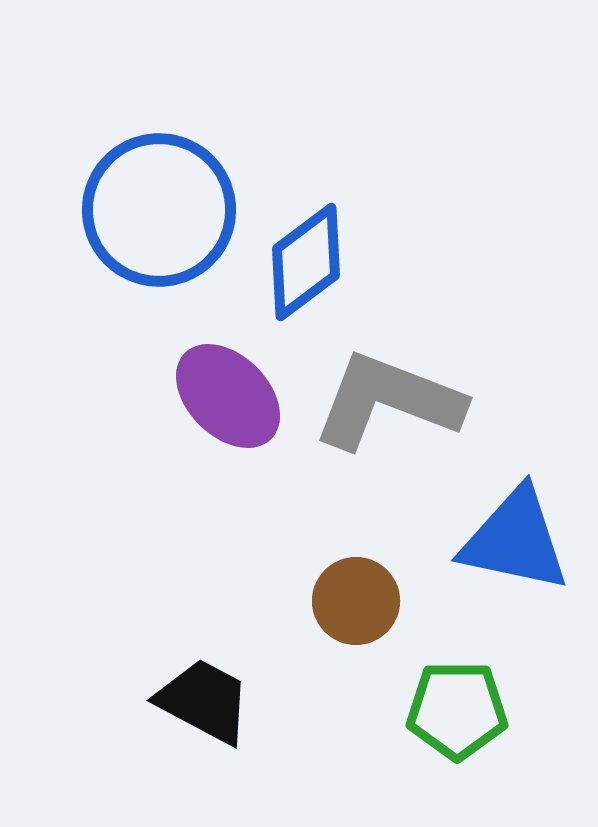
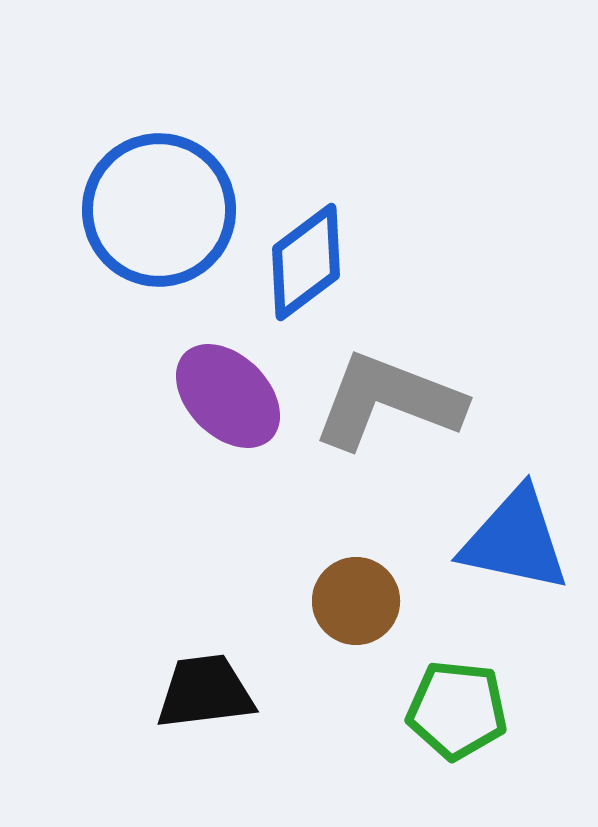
black trapezoid: moved 1 px right, 9 px up; rotated 35 degrees counterclockwise
green pentagon: rotated 6 degrees clockwise
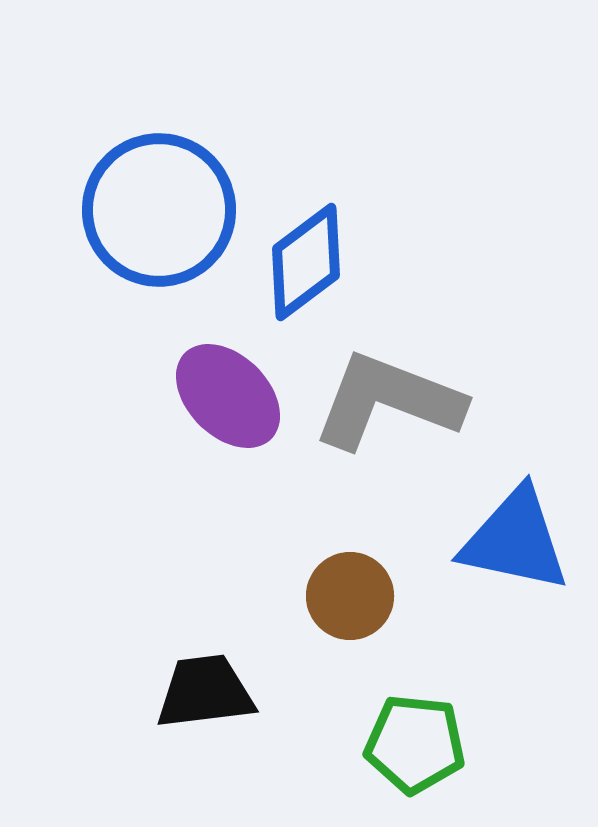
brown circle: moved 6 px left, 5 px up
green pentagon: moved 42 px left, 34 px down
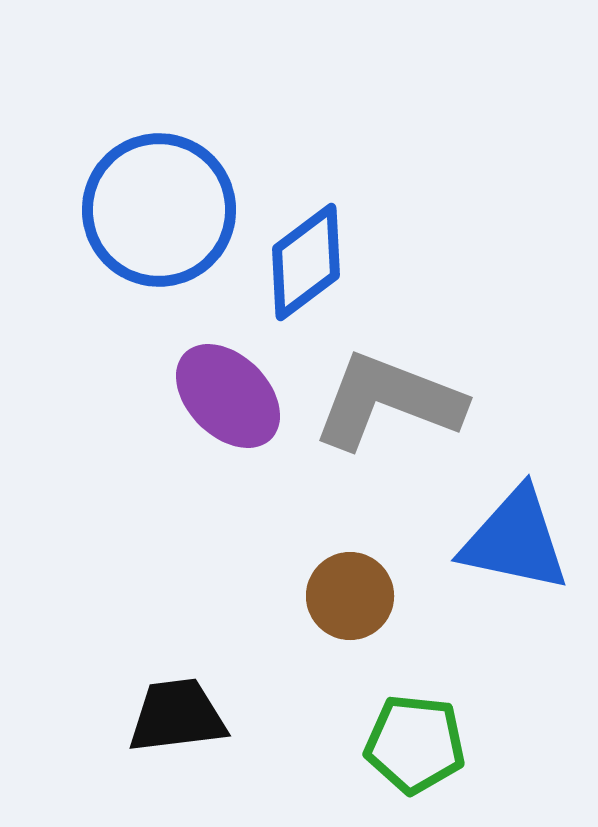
black trapezoid: moved 28 px left, 24 px down
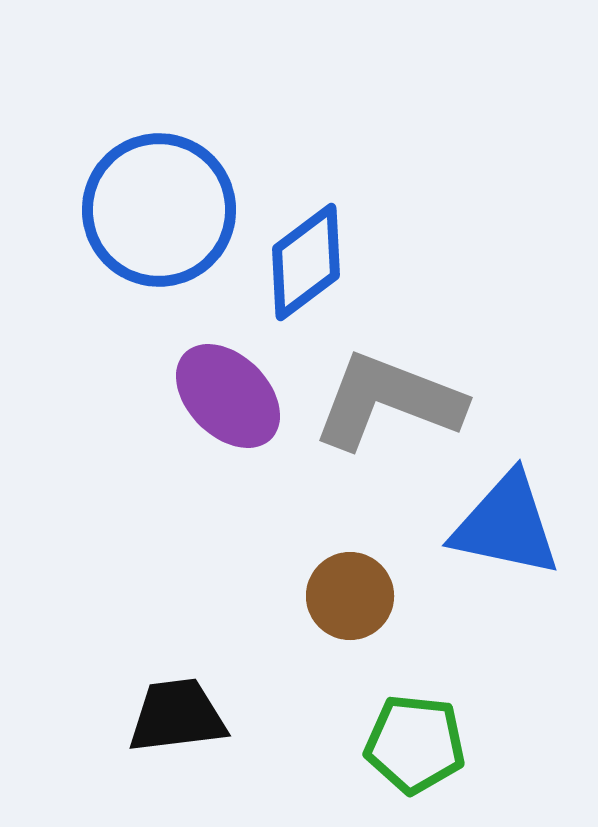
blue triangle: moved 9 px left, 15 px up
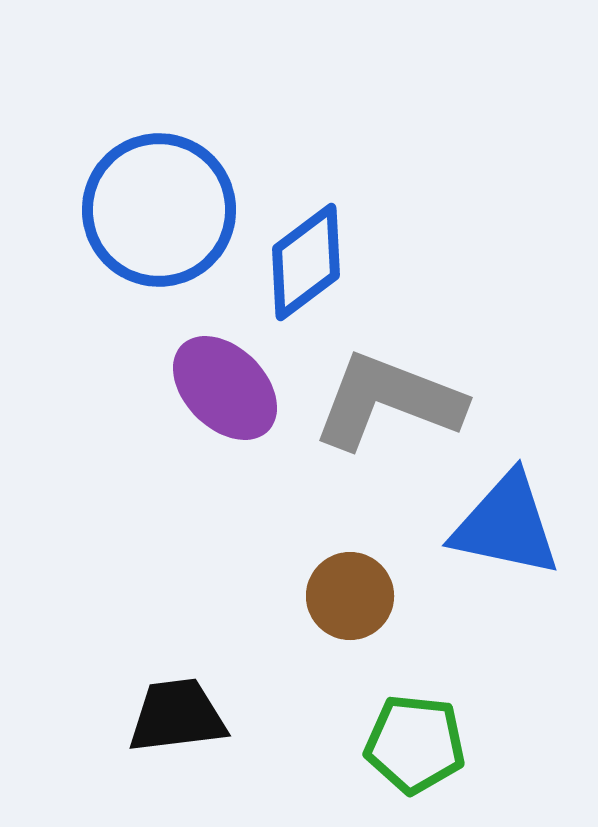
purple ellipse: moved 3 px left, 8 px up
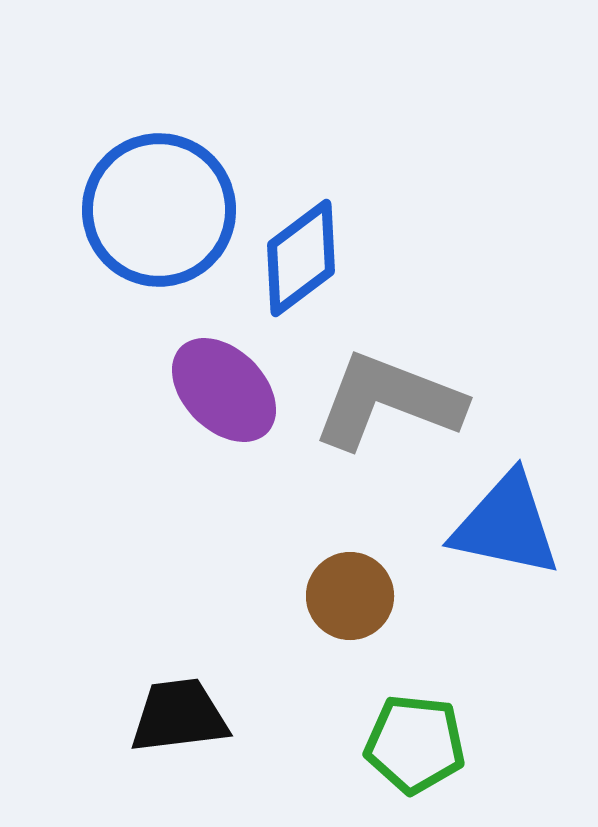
blue diamond: moved 5 px left, 4 px up
purple ellipse: moved 1 px left, 2 px down
black trapezoid: moved 2 px right
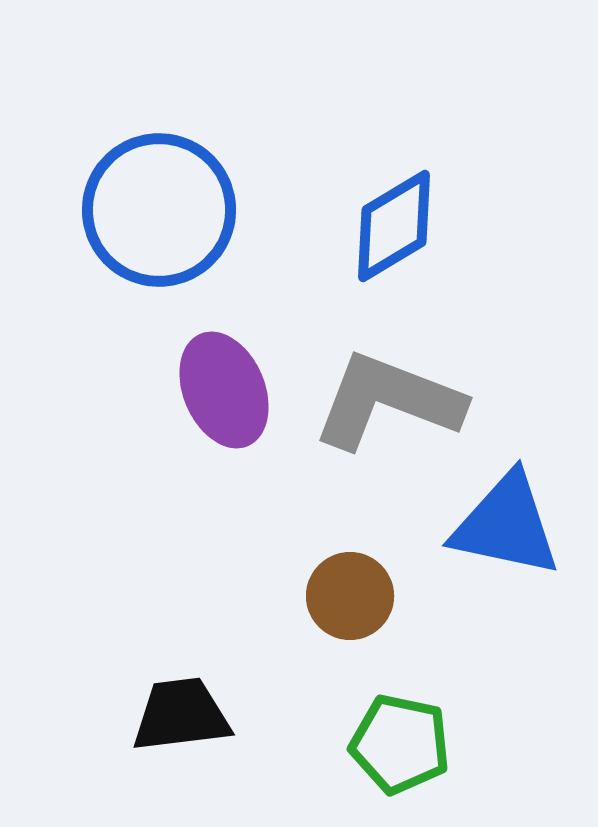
blue diamond: moved 93 px right, 32 px up; rotated 6 degrees clockwise
purple ellipse: rotated 22 degrees clockwise
black trapezoid: moved 2 px right, 1 px up
green pentagon: moved 15 px left; rotated 6 degrees clockwise
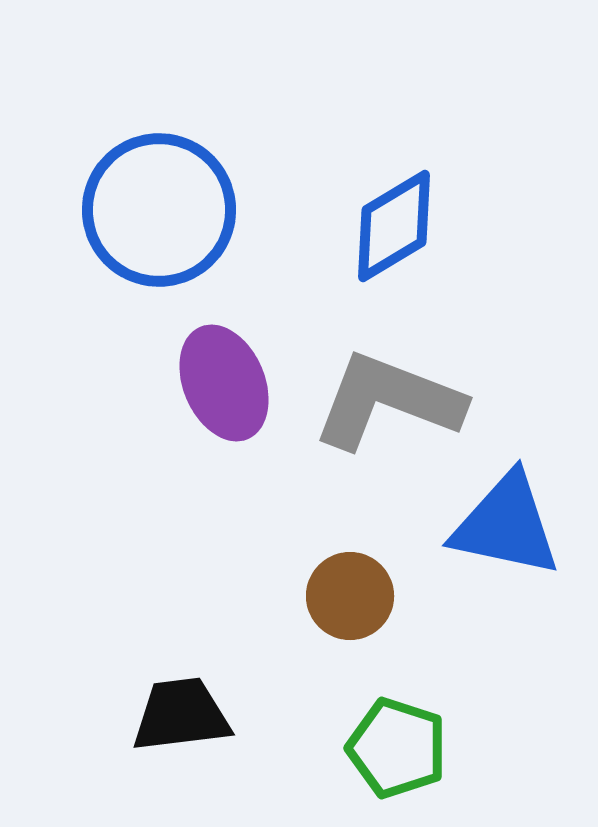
purple ellipse: moved 7 px up
green pentagon: moved 3 px left, 4 px down; rotated 6 degrees clockwise
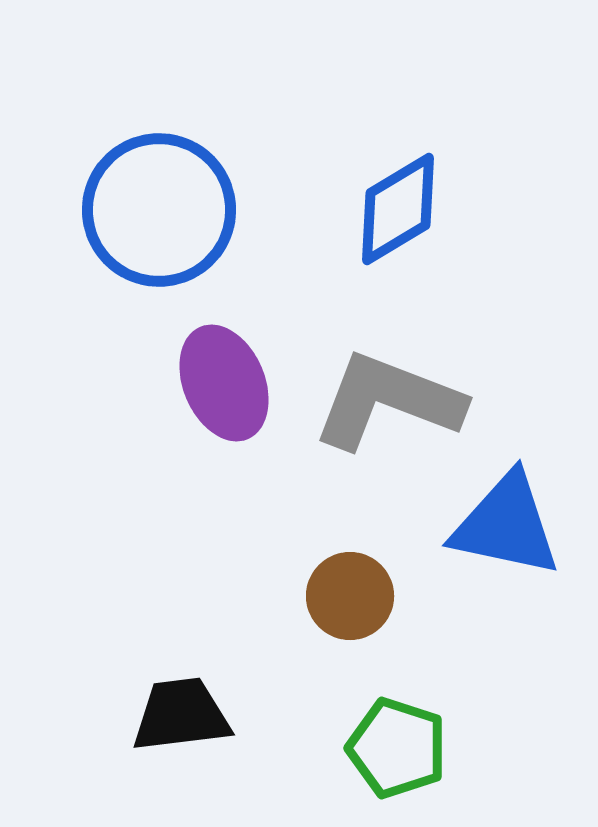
blue diamond: moved 4 px right, 17 px up
